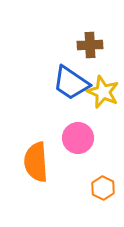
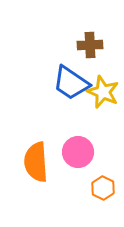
pink circle: moved 14 px down
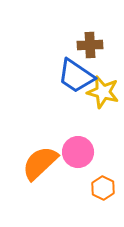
blue trapezoid: moved 5 px right, 7 px up
yellow star: rotated 8 degrees counterclockwise
orange semicircle: moved 4 px right, 1 px down; rotated 51 degrees clockwise
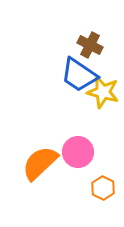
brown cross: rotated 30 degrees clockwise
blue trapezoid: moved 3 px right, 1 px up
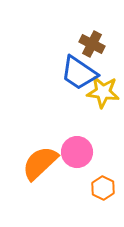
brown cross: moved 2 px right, 1 px up
blue trapezoid: moved 2 px up
yellow star: rotated 8 degrees counterclockwise
pink circle: moved 1 px left
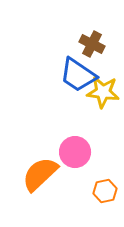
blue trapezoid: moved 1 px left, 2 px down
pink circle: moved 2 px left
orange semicircle: moved 11 px down
orange hexagon: moved 2 px right, 3 px down; rotated 20 degrees clockwise
